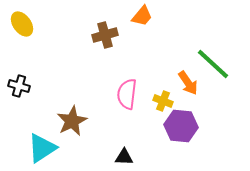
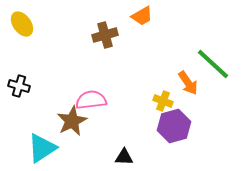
orange trapezoid: rotated 20 degrees clockwise
pink semicircle: moved 36 px left, 6 px down; rotated 76 degrees clockwise
purple hexagon: moved 7 px left; rotated 20 degrees counterclockwise
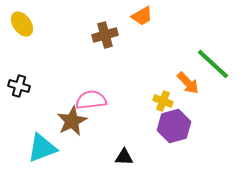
orange arrow: rotated 10 degrees counterclockwise
cyan triangle: rotated 12 degrees clockwise
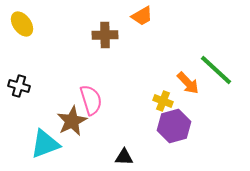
brown cross: rotated 15 degrees clockwise
green line: moved 3 px right, 6 px down
pink semicircle: rotated 80 degrees clockwise
cyan triangle: moved 3 px right, 4 px up
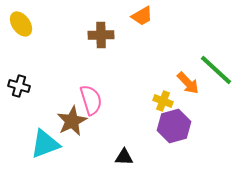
yellow ellipse: moved 1 px left
brown cross: moved 4 px left
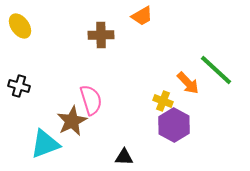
yellow ellipse: moved 1 px left, 2 px down
purple hexagon: moved 1 px up; rotated 16 degrees counterclockwise
